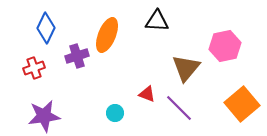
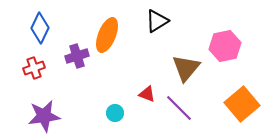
black triangle: rotated 35 degrees counterclockwise
blue diamond: moved 6 px left
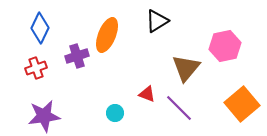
red cross: moved 2 px right
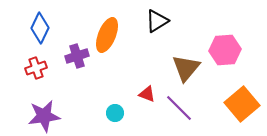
pink hexagon: moved 4 px down; rotated 8 degrees clockwise
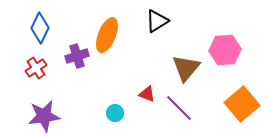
red cross: rotated 15 degrees counterclockwise
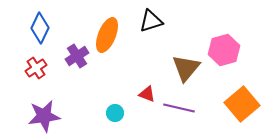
black triangle: moved 6 px left; rotated 15 degrees clockwise
pink hexagon: moved 1 px left; rotated 12 degrees counterclockwise
purple cross: rotated 15 degrees counterclockwise
purple line: rotated 32 degrees counterclockwise
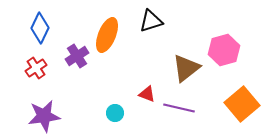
brown triangle: rotated 12 degrees clockwise
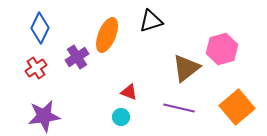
pink hexagon: moved 2 px left, 1 px up
purple cross: moved 1 px down
red triangle: moved 18 px left, 2 px up
orange square: moved 5 px left, 3 px down
cyan circle: moved 6 px right, 4 px down
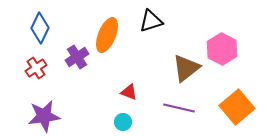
pink hexagon: rotated 16 degrees counterclockwise
cyan circle: moved 2 px right, 5 px down
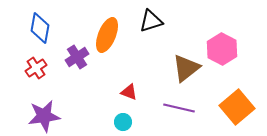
blue diamond: rotated 16 degrees counterclockwise
